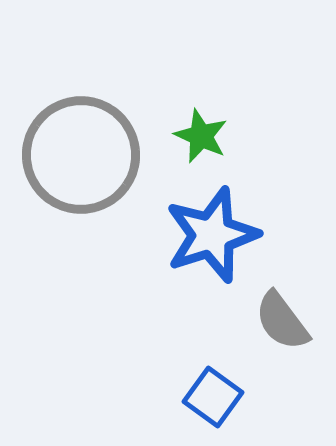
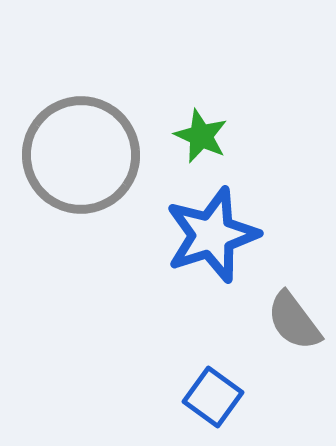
gray semicircle: moved 12 px right
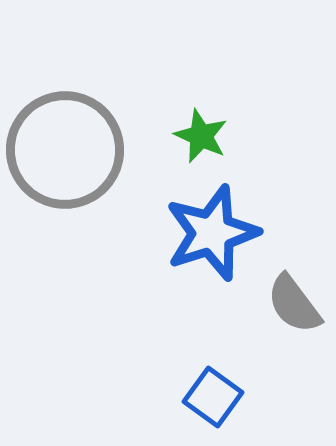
gray circle: moved 16 px left, 5 px up
blue star: moved 2 px up
gray semicircle: moved 17 px up
